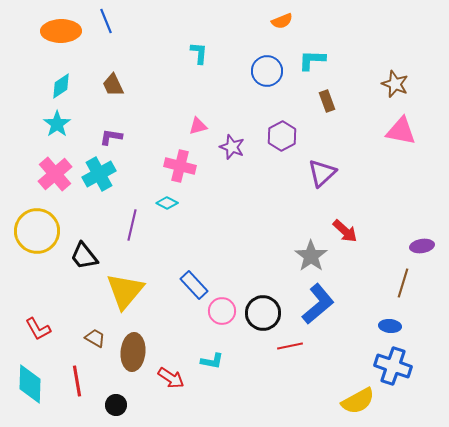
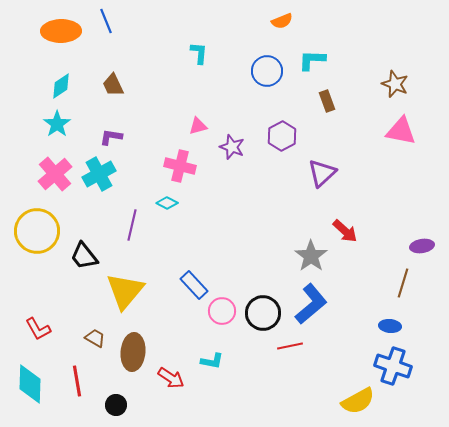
blue L-shape at (318, 304): moved 7 px left
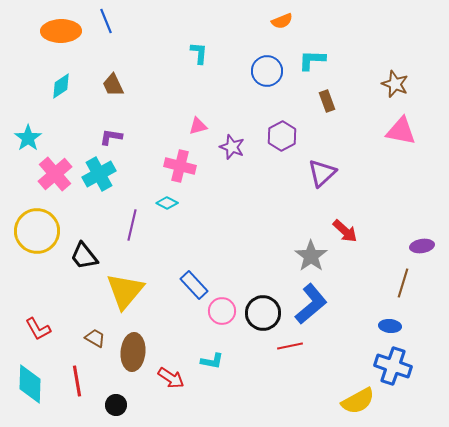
cyan star at (57, 124): moved 29 px left, 14 px down
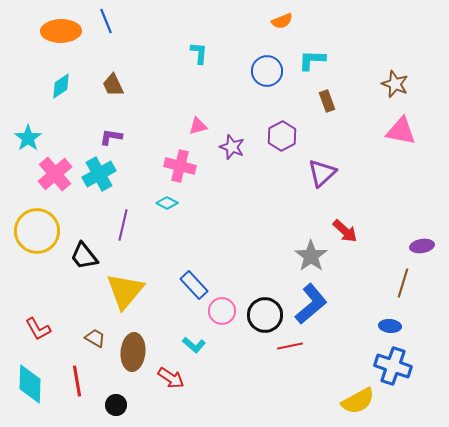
purple line at (132, 225): moved 9 px left
black circle at (263, 313): moved 2 px right, 2 px down
cyan L-shape at (212, 361): moved 18 px left, 16 px up; rotated 30 degrees clockwise
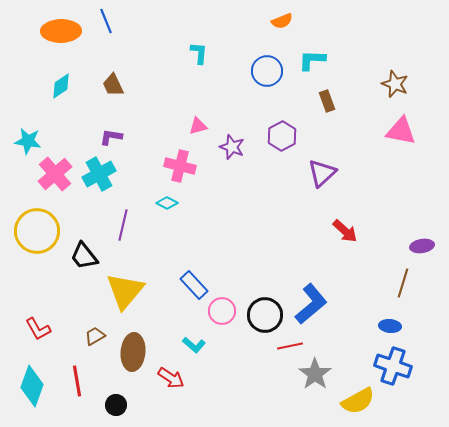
cyan star at (28, 138): moved 3 px down; rotated 28 degrees counterclockwise
gray star at (311, 256): moved 4 px right, 118 px down
brown trapezoid at (95, 338): moved 2 px up; rotated 60 degrees counterclockwise
cyan diamond at (30, 384): moved 2 px right, 2 px down; rotated 18 degrees clockwise
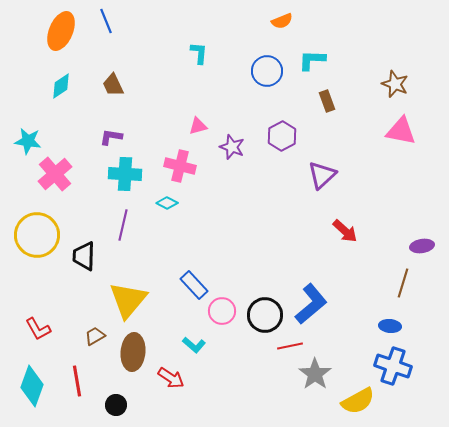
orange ellipse at (61, 31): rotated 66 degrees counterclockwise
purple triangle at (322, 173): moved 2 px down
cyan cross at (99, 174): moved 26 px right; rotated 32 degrees clockwise
yellow circle at (37, 231): moved 4 px down
black trapezoid at (84, 256): rotated 40 degrees clockwise
yellow triangle at (125, 291): moved 3 px right, 9 px down
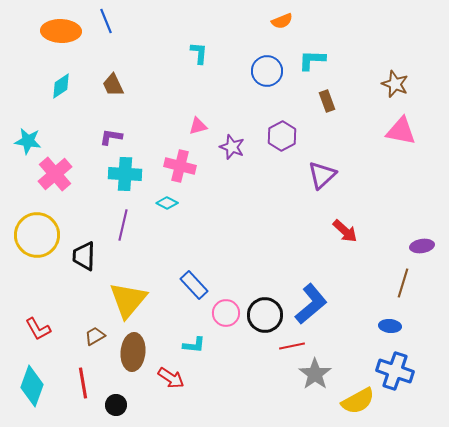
orange ellipse at (61, 31): rotated 69 degrees clockwise
pink circle at (222, 311): moved 4 px right, 2 px down
cyan L-shape at (194, 345): rotated 35 degrees counterclockwise
red line at (290, 346): moved 2 px right
blue cross at (393, 366): moved 2 px right, 5 px down
red line at (77, 381): moved 6 px right, 2 px down
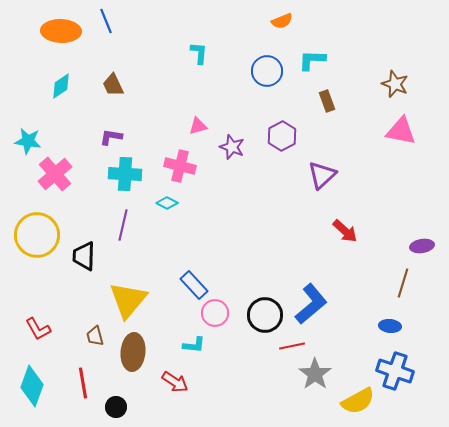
pink circle at (226, 313): moved 11 px left
brown trapezoid at (95, 336): rotated 75 degrees counterclockwise
red arrow at (171, 378): moved 4 px right, 4 px down
black circle at (116, 405): moved 2 px down
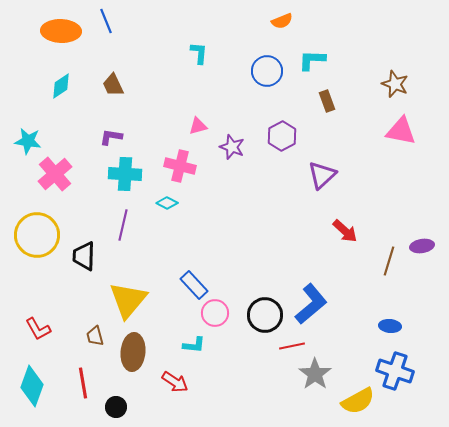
brown line at (403, 283): moved 14 px left, 22 px up
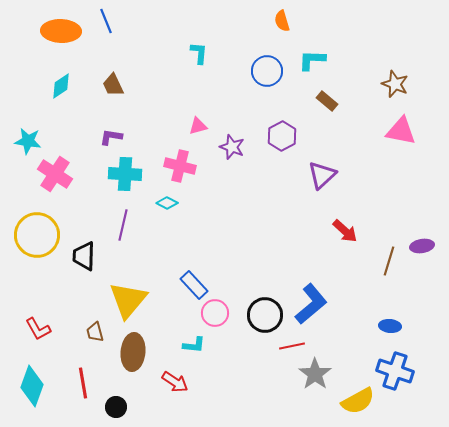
orange semicircle at (282, 21): rotated 95 degrees clockwise
brown rectangle at (327, 101): rotated 30 degrees counterclockwise
pink cross at (55, 174): rotated 16 degrees counterclockwise
brown trapezoid at (95, 336): moved 4 px up
